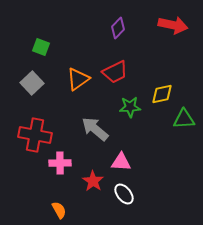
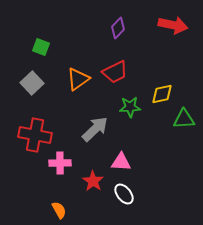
gray arrow: rotated 96 degrees clockwise
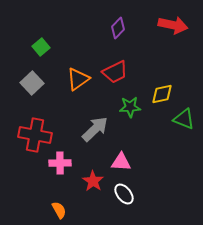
green square: rotated 30 degrees clockwise
green triangle: rotated 25 degrees clockwise
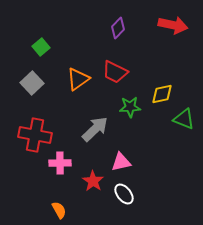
red trapezoid: rotated 52 degrees clockwise
pink triangle: rotated 15 degrees counterclockwise
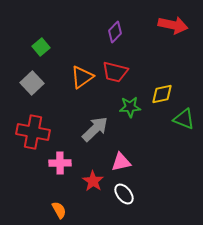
purple diamond: moved 3 px left, 4 px down
red trapezoid: rotated 12 degrees counterclockwise
orange triangle: moved 4 px right, 2 px up
red cross: moved 2 px left, 3 px up
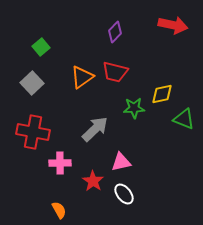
green star: moved 4 px right, 1 px down
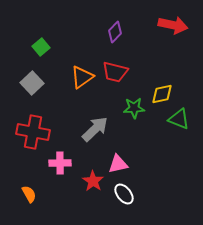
green triangle: moved 5 px left
pink triangle: moved 3 px left, 2 px down
orange semicircle: moved 30 px left, 16 px up
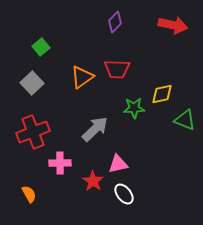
purple diamond: moved 10 px up
red trapezoid: moved 2 px right, 3 px up; rotated 12 degrees counterclockwise
green triangle: moved 6 px right, 1 px down
red cross: rotated 32 degrees counterclockwise
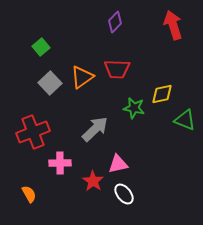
red arrow: rotated 120 degrees counterclockwise
gray square: moved 18 px right
green star: rotated 15 degrees clockwise
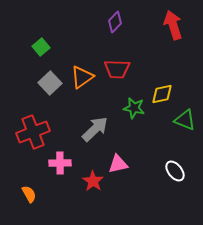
white ellipse: moved 51 px right, 23 px up
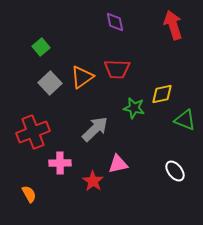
purple diamond: rotated 55 degrees counterclockwise
